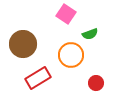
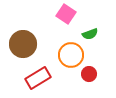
red circle: moved 7 px left, 9 px up
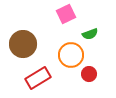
pink square: rotated 30 degrees clockwise
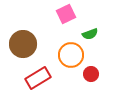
red circle: moved 2 px right
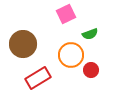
red circle: moved 4 px up
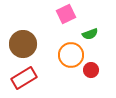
red rectangle: moved 14 px left
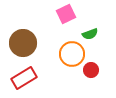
brown circle: moved 1 px up
orange circle: moved 1 px right, 1 px up
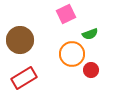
brown circle: moved 3 px left, 3 px up
